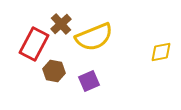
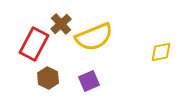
brown hexagon: moved 6 px left, 7 px down; rotated 15 degrees clockwise
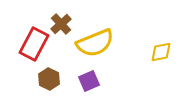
yellow semicircle: moved 1 px right, 6 px down
brown hexagon: moved 1 px right, 1 px down
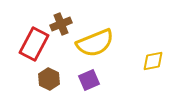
brown cross: rotated 20 degrees clockwise
yellow diamond: moved 8 px left, 9 px down
purple square: moved 1 px up
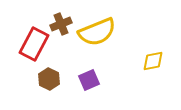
yellow semicircle: moved 2 px right, 11 px up
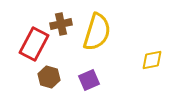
brown cross: rotated 10 degrees clockwise
yellow semicircle: rotated 51 degrees counterclockwise
yellow diamond: moved 1 px left, 1 px up
brown hexagon: moved 2 px up; rotated 10 degrees counterclockwise
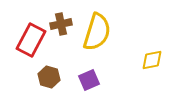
red rectangle: moved 3 px left, 4 px up
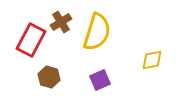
brown cross: moved 2 px up; rotated 20 degrees counterclockwise
purple square: moved 11 px right
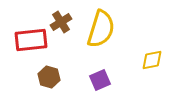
yellow semicircle: moved 4 px right, 3 px up
red rectangle: rotated 56 degrees clockwise
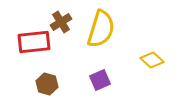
red rectangle: moved 3 px right, 2 px down
yellow diamond: rotated 55 degrees clockwise
brown hexagon: moved 2 px left, 7 px down
